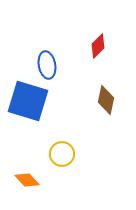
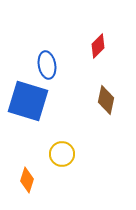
orange diamond: rotated 60 degrees clockwise
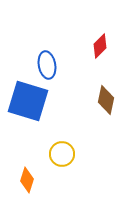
red diamond: moved 2 px right
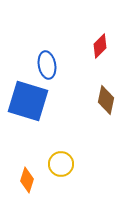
yellow circle: moved 1 px left, 10 px down
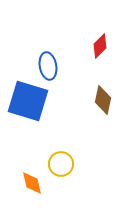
blue ellipse: moved 1 px right, 1 px down
brown diamond: moved 3 px left
orange diamond: moved 5 px right, 3 px down; rotated 30 degrees counterclockwise
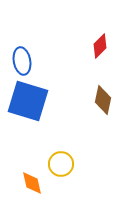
blue ellipse: moved 26 px left, 5 px up
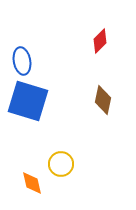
red diamond: moved 5 px up
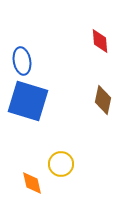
red diamond: rotated 50 degrees counterclockwise
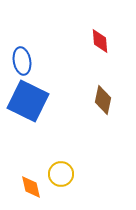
blue square: rotated 9 degrees clockwise
yellow circle: moved 10 px down
orange diamond: moved 1 px left, 4 px down
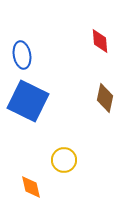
blue ellipse: moved 6 px up
brown diamond: moved 2 px right, 2 px up
yellow circle: moved 3 px right, 14 px up
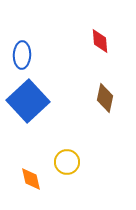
blue ellipse: rotated 12 degrees clockwise
blue square: rotated 21 degrees clockwise
yellow circle: moved 3 px right, 2 px down
orange diamond: moved 8 px up
